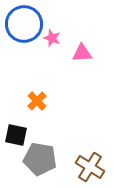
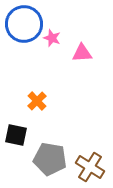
gray pentagon: moved 10 px right
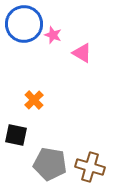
pink star: moved 1 px right, 3 px up
pink triangle: rotated 35 degrees clockwise
orange cross: moved 3 px left, 1 px up
gray pentagon: moved 5 px down
brown cross: rotated 16 degrees counterclockwise
